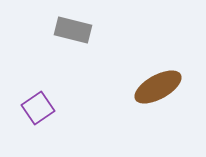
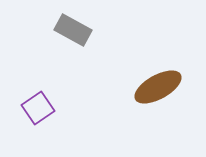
gray rectangle: rotated 15 degrees clockwise
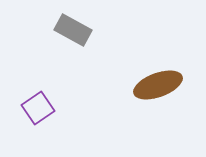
brown ellipse: moved 2 px up; rotated 9 degrees clockwise
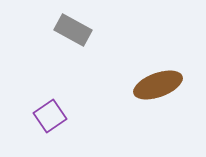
purple square: moved 12 px right, 8 px down
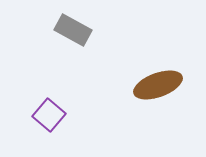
purple square: moved 1 px left, 1 px up; rotated 16 degrees counterclockwise
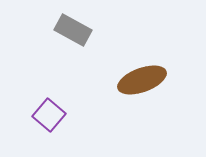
brown ellipse: moved 16 px left, 5 px up
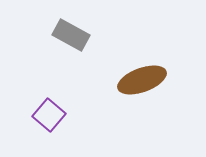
gray rectangle: moved 2 px left, 5 px down
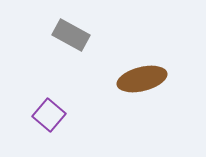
brown ellipse: moved 1 px up; rotated 6 degrees clockwise
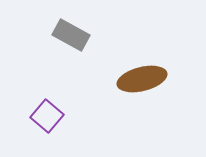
purple square: moved 2 px left, 1 px down
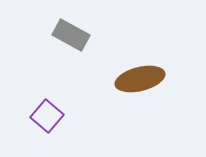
brown ellipse: moved 2 px left
